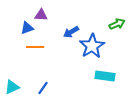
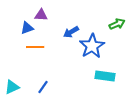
blue line: moved 1 px up
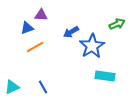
orange line: rotated 30 degrees counterclockwise
blue line: rotated 64 degrees counterclockwise
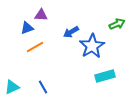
cyan rectangle: rotated 24 degrees counterclockwise
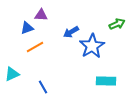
cyan rectangle: moved 1 px right, 5 px down; rotated 18 degrees clockwise
cyan triangle: moved 13 px up
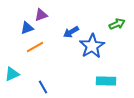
purple triangle: rotated 24 degrees counterclockwise
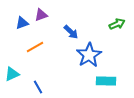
blue triangle: moved 5 px left, 5 px up
blue arrow: rotated 105 degrees counterclockwise
blue star: moved 3 px left, 9 px down
blue line: moved 5 px left
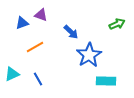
purple triangle: rotated 40 degrees clockwise
blue line: moved 8 px up
